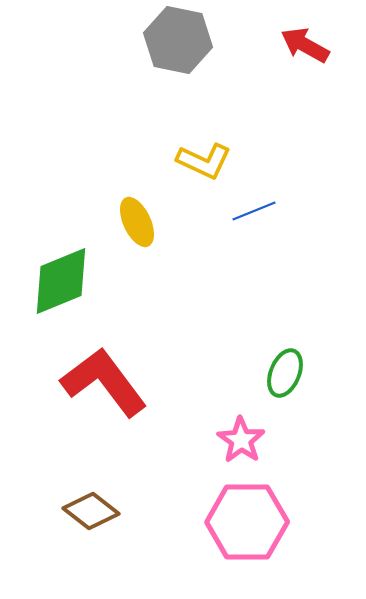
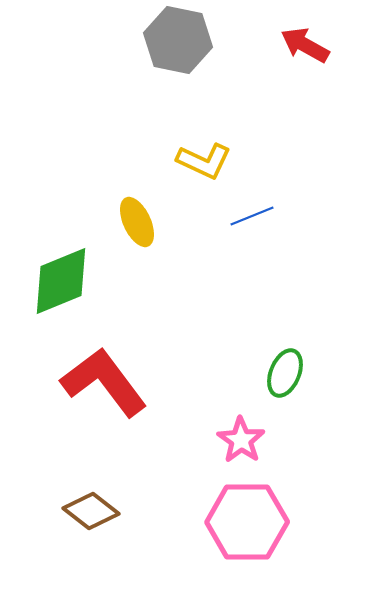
blue line: moved 2 px left, 5 px down
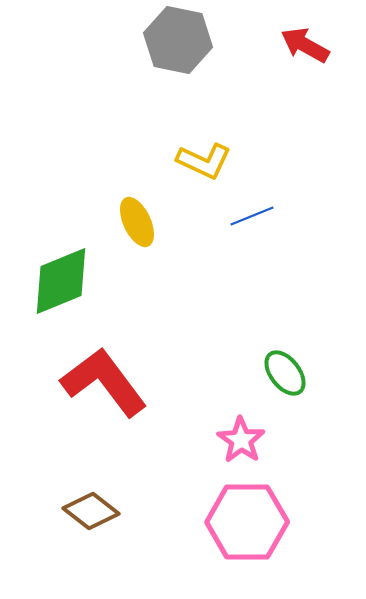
green ellipse: rotated 60 degrees counterclockwise
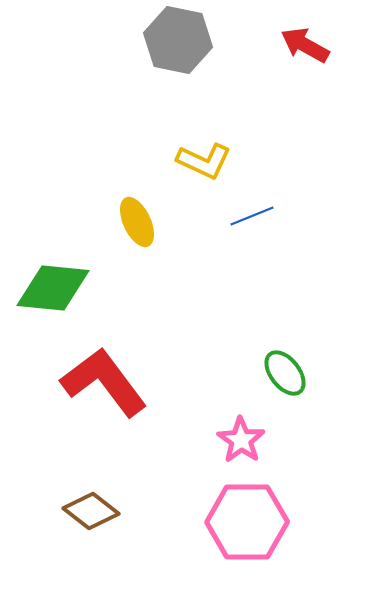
green diamond: moved 8 px left, 7 px down; rotated 28 degrees clockwise
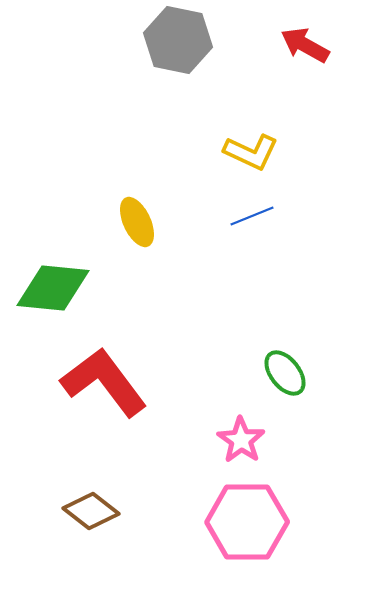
yellow L-shape: moved 47 px right, 9 px up
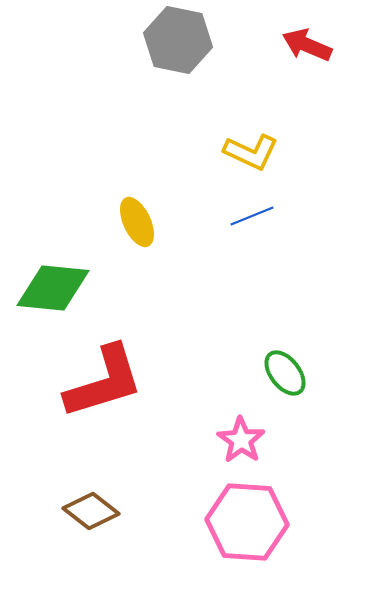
red arrow: moved 2 px right; rotated 6 degrees counterclockwise
red L-shape: rotated 110 degrees clockwise
pink hexagon: rotated 4 degrees clockwise
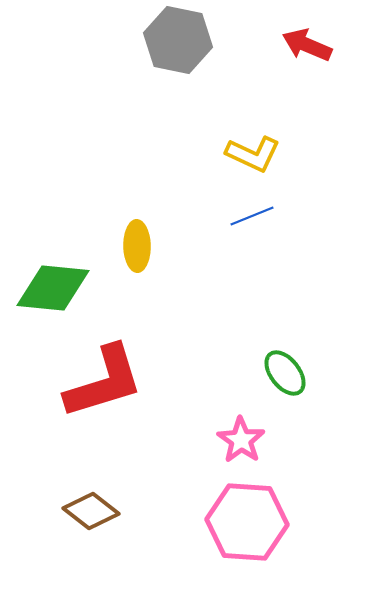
yellow L-shape: moved 2 px right, 2 px down
yellow ellipse: moved 24 px down; rotated 24 degrees clockwise
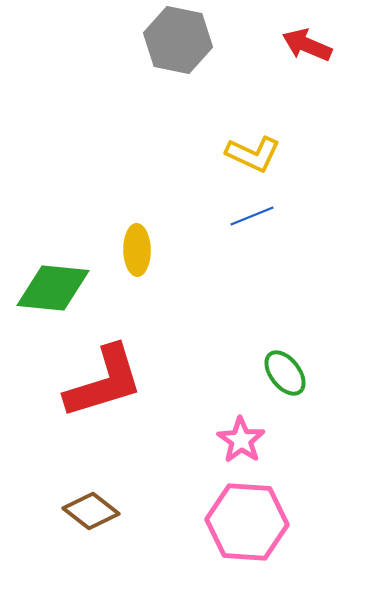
yellow ellipse: moved 4 px down
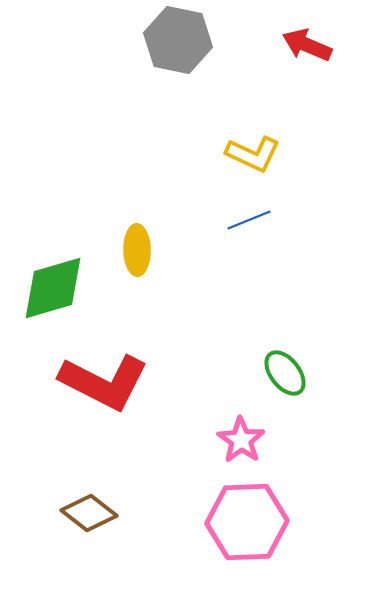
blue line: moved 3 px left, 4 px down
green diamond: rotated 22 degrees counterclockwise
red L-shape: rotated 44 degrees clockwise
brown diamond: moved 2 px left, 2 px down
pink hexagon: rotated 6 degrees counterclockwise
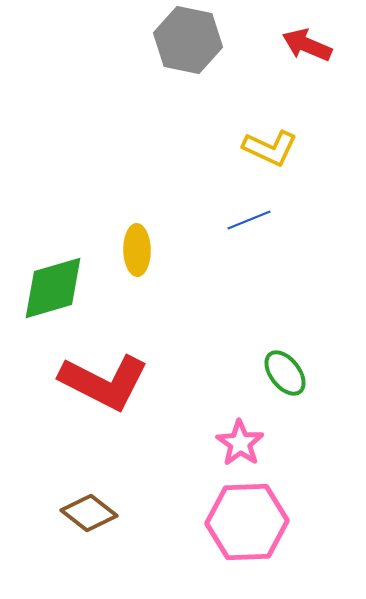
gray hexagon: moved 10 px right
yellow L-shape: moved 17 px right, 6 px up
pink star: moved 1 px left, 3 px down
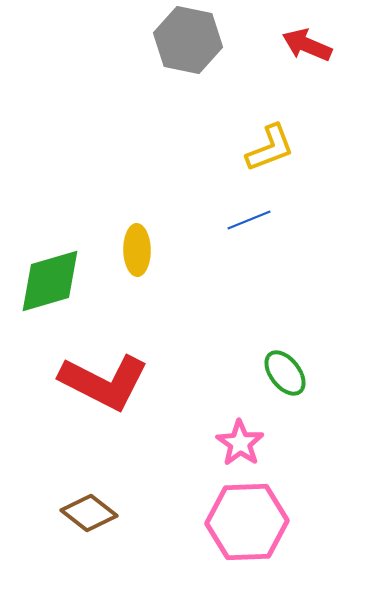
yellow L-shape: rotated 46 degrees counterclockwise
green diamond: moved 3 px left, 7 px up
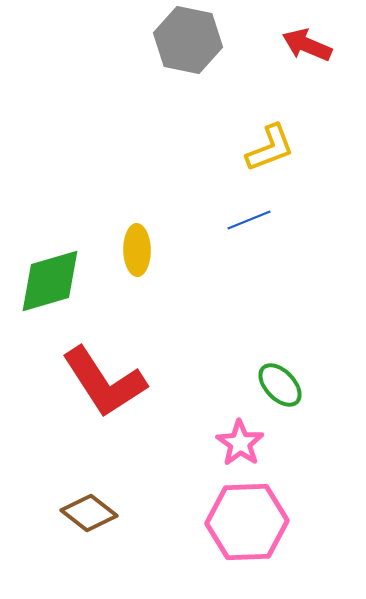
green ellipse: moved 5 px left, 12 px down; rotated 6 degrees counterclockwise
red L-shape: rotated 30 degrees clockwise
